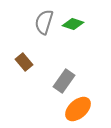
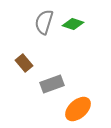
brown rectangle: moved 1 px down
gray rectangle: moved 12 px left, 3 px down; rotated 35 degrees clockwise
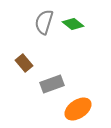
green diamond: rotated 20 degrees clockwise
orange ellipse: rotated 8 degrees clockwise
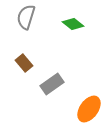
gray semicircle: moved 18 px left, 5 px up
gray rectangle: rotated 15 degrees counterclockwise
orange ellipse: moved 11 px right; rotated 20 degrees counterclockwise
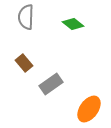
gray semicircle: rotated 15 degrees counterclockwise
gray rectangle: moved 1 px left
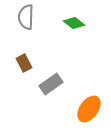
green diamond: moved 1 px right, 1 px up
brown rectangle: rotated 12 degrees clockwise
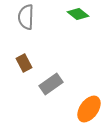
green diamond: moved 4 px right, 9 px up
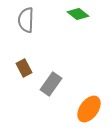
gray semicircle: moved 3 px down
brown rectangle: moved 5 px down
gray rectangle: rotated 20 degrees counterclockwise
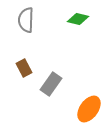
green diamond: moved 5 px down; rotated 25 degrees counterclockwise
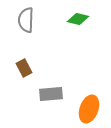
gray rectangle: moved 10 px down; rotated 50 degrees clockwise
orange ellipse: rotated 16 degrees counterclockwise
